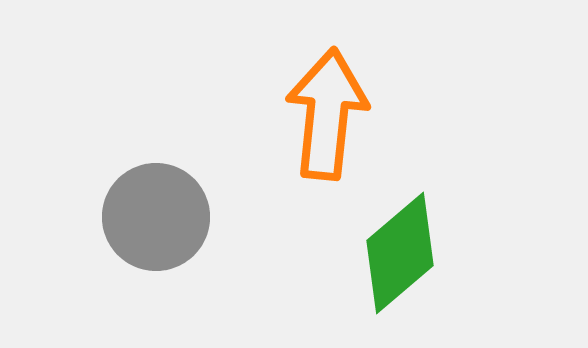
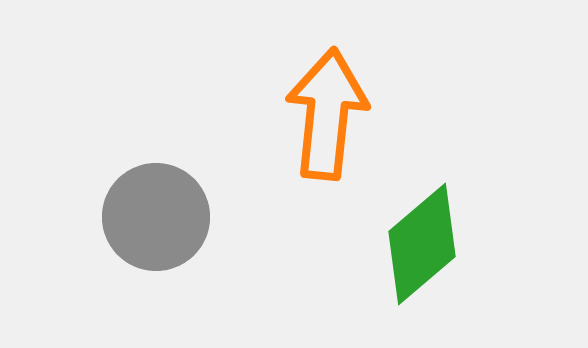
green diamond: moved 22 px right, 9 px up
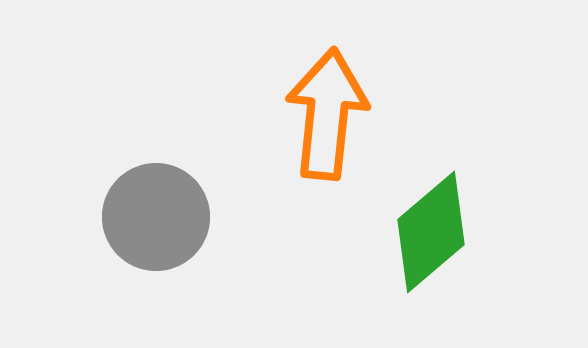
green diamond: moved 9 px right, 12 px up
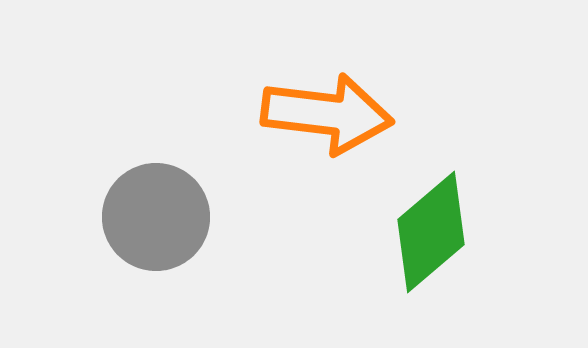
orange arrow: rotated 91 degrees clockwise
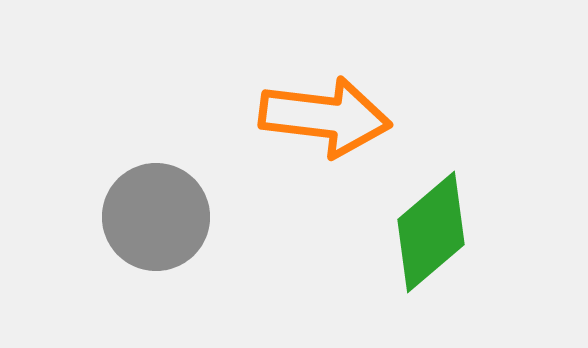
orange arrow: moved 2 px left, 3 px down
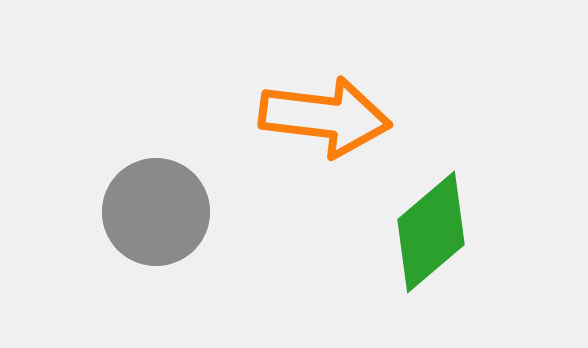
gray circle: moved 5 px up
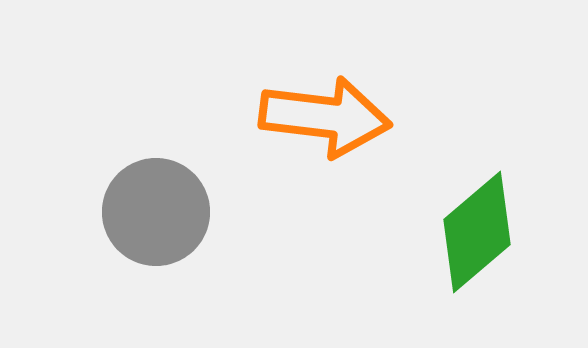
green diamond: moved 46 px right
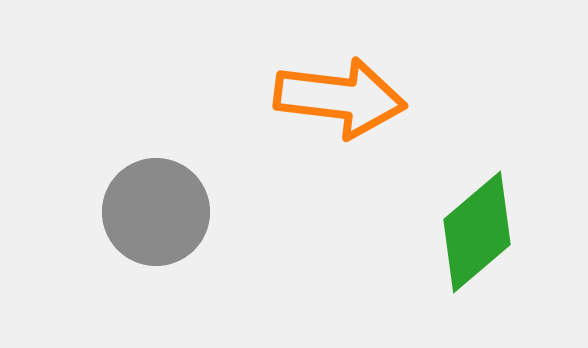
orange arrow: moved 15 px right, 19 px up
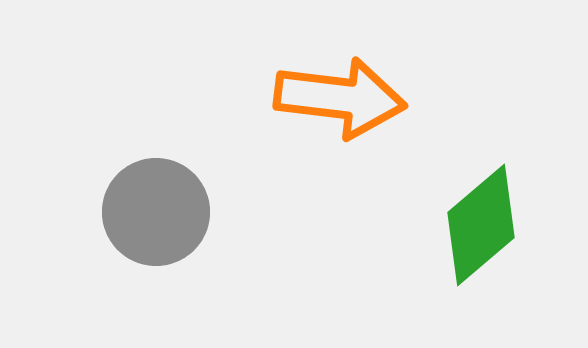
green diamond: moved 4 px right, 7 px up
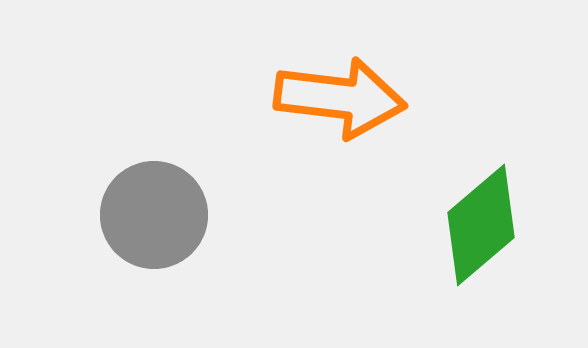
gray circle: moved 2 px left, 3 px down
